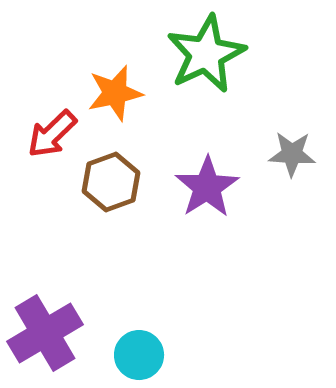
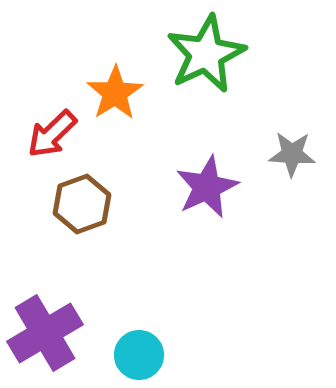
orange star: rotated 20 degrees counterclockwise
brown hexagon: moved 29 px left, 22 px down
purple star: rotated 8 degrees clockwise
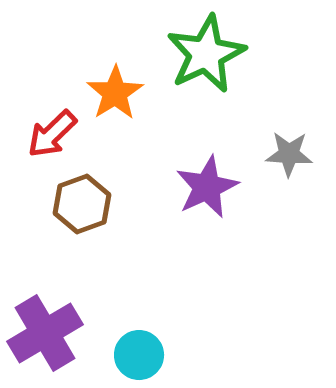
gray star: moved 3 px left
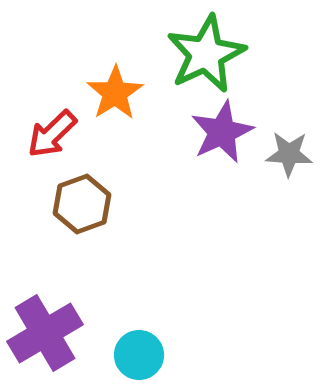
purple star: moved 15 px right, 55 px up
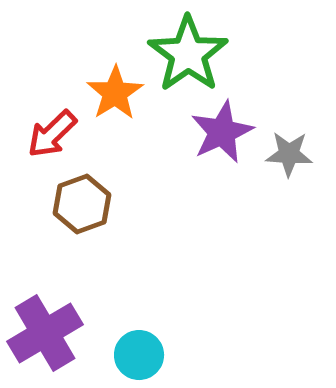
green star: moved 18 px left; rotated 10 degrees counterclockwise
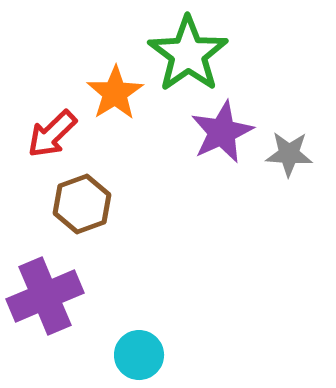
purple cross: moved 37 px up; rotated 8 degrees clockwise
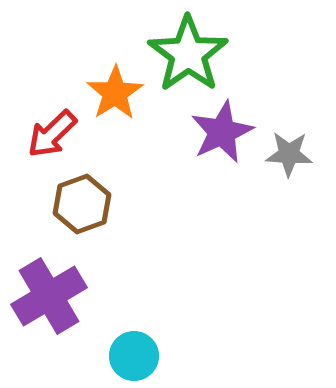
purple cross: moved 4 px right; rotated 8 degrees counterclockwise
cyan circle: moved 5 px left, 1 px down
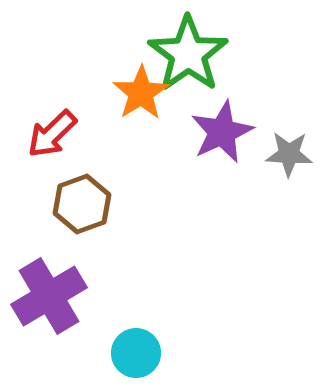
orange star: moved 26 px right
cyan circle: moved 2 px right, 3 px up
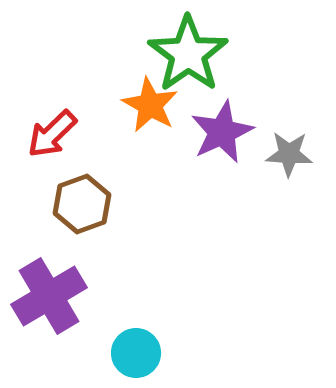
orange star: moved 9 px right, 12 px down; rotated 10 degrees counterclockwise
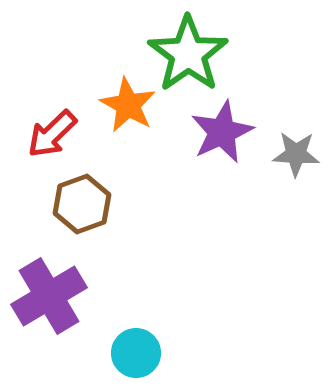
orange star: moved 22 px left
gray star: moved 7 px right
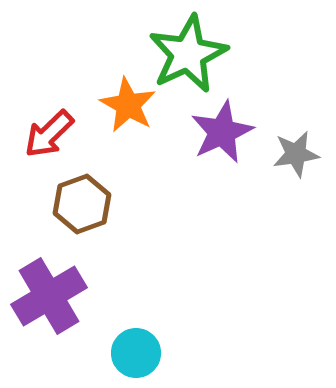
green star: rotated 10 degrees clockwise
red arrow: moved 3 px left
gray star: rotated 12 degrees counterclockwise
